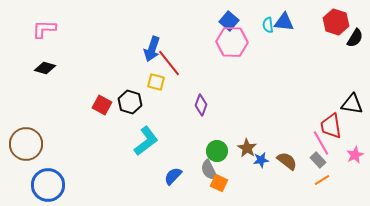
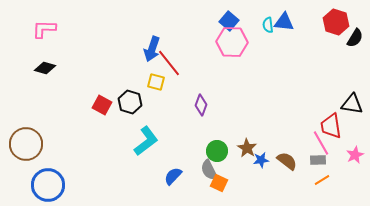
gray rectangle: rotated 49 degrees counterclockwise
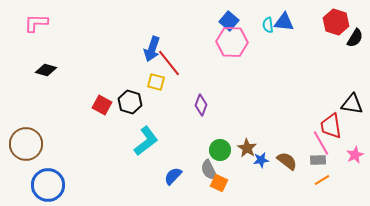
pink L-shape: moved 8 px left, 6 px up
black diamond: moved 1 px right, 2 px down
green circle: moved 3 px right, 1 px up
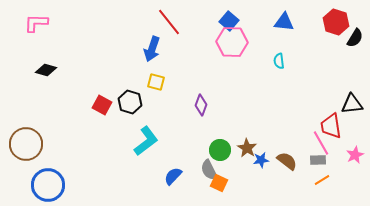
cyan semicircle: moved 11 px right, 36 px down
red line: moved 41 px up
black triangle: rotated 15 degrees counterclockwise
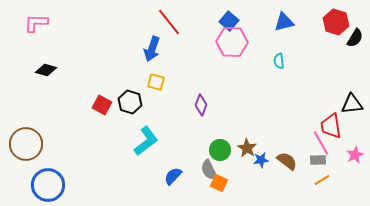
blue triangle: rotated 20 degrees counterclockwise
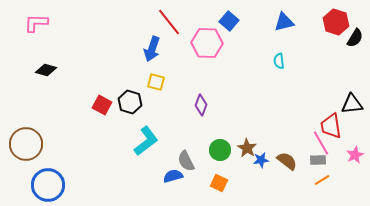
pink hexagon: moved 25 px left, 1 px down
gray semicircle: moved 23 px left, 9 px up
blue semicircle: rotated 30 degrees clockwise
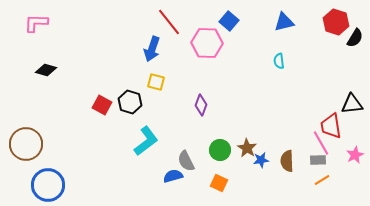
brown semicircle: rotated 130 degrees counterclockwise
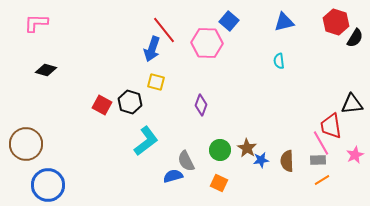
red line: moved 5 px left, 8 px down
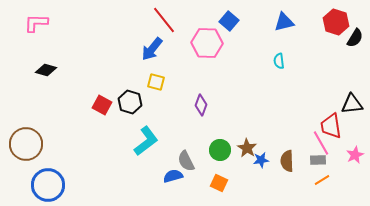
red line: moved 10 px up
blue arrow: rotated 20 degrees clockwise
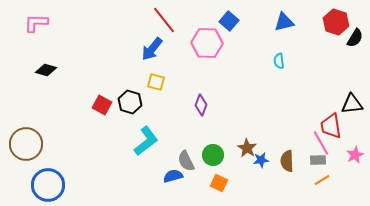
green circle: moved 7 px left, 5 px down
